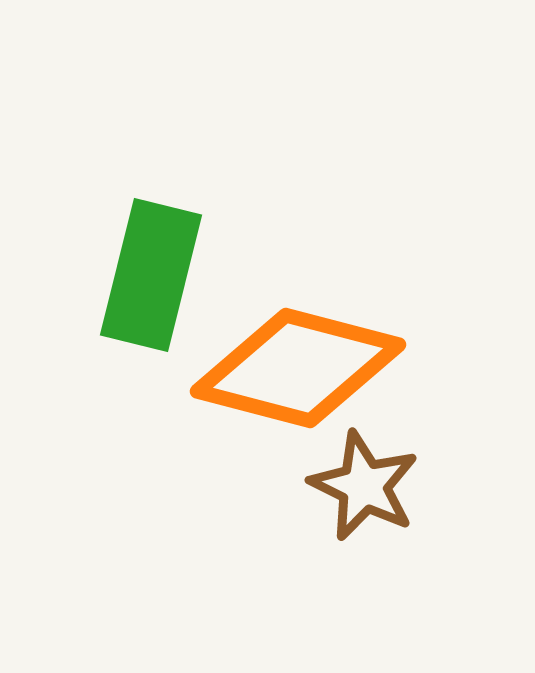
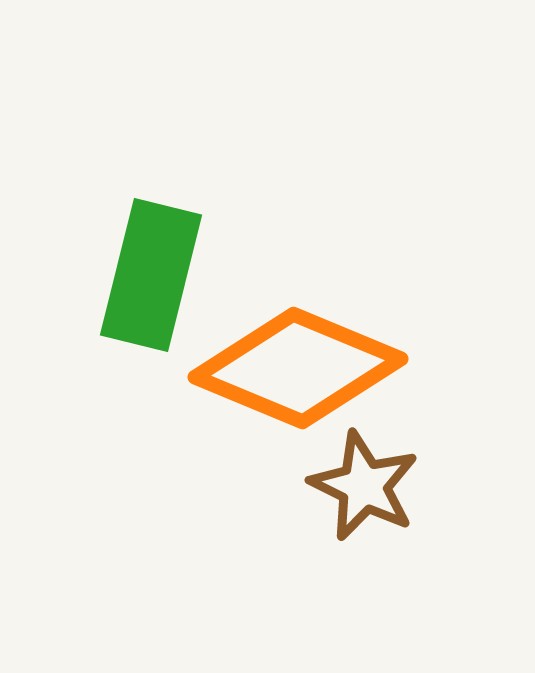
orange diamond: rotated 8 degrees clockwise
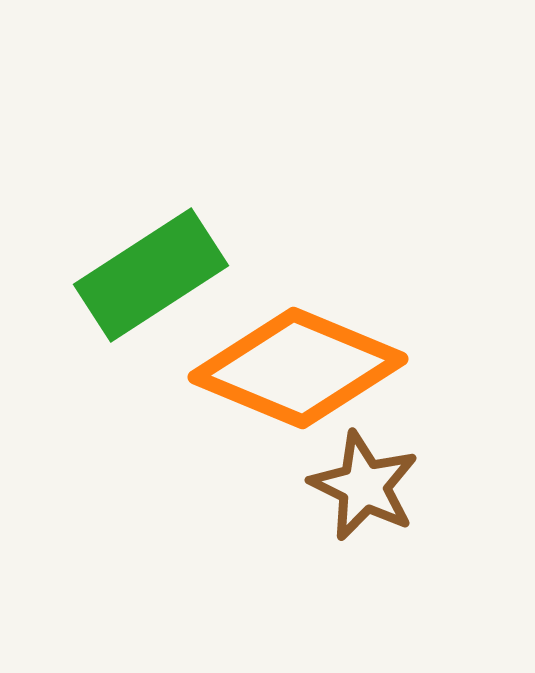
green rectangle: rotated 43 degrees clockwise
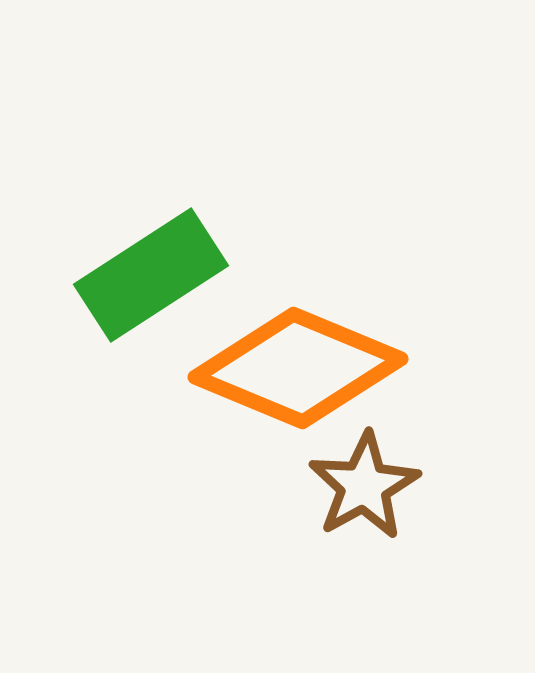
brown star: rotated 17 degrees clockwise
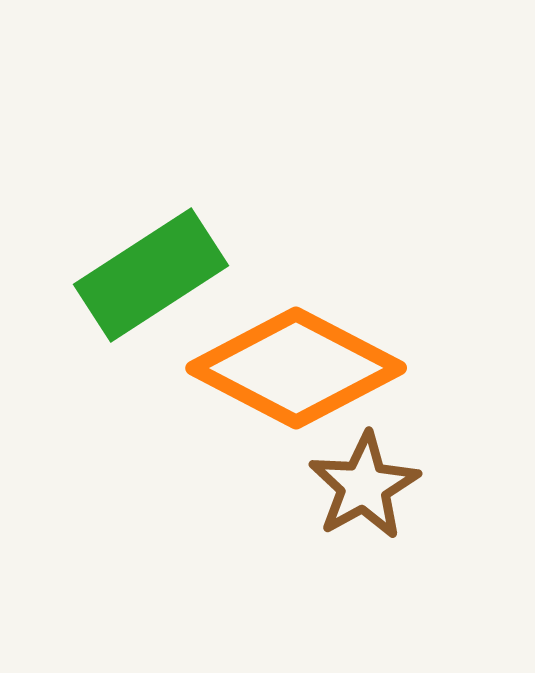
orange diamond: moved 2 px left; rotated 5 degrees clockwise
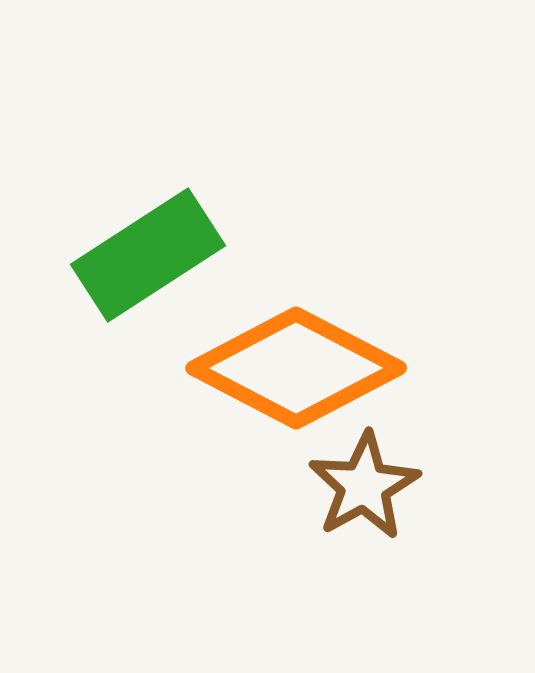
green rectangle: moved 3 px left, 20 px up
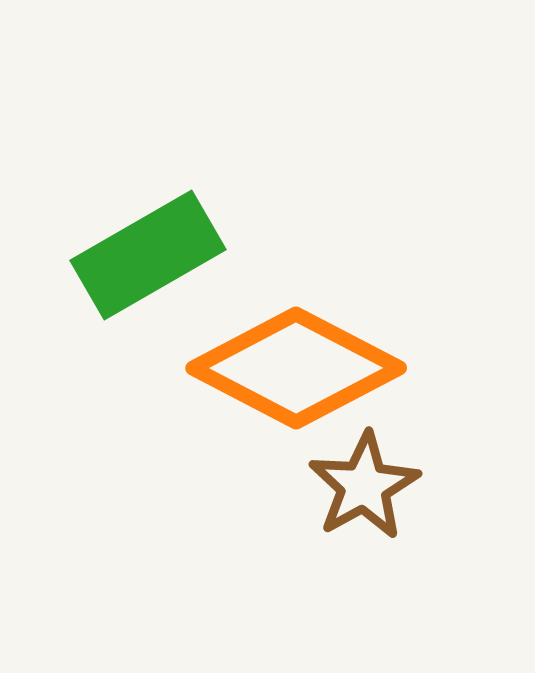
green rectangle: rotated 3 degrees clockwise
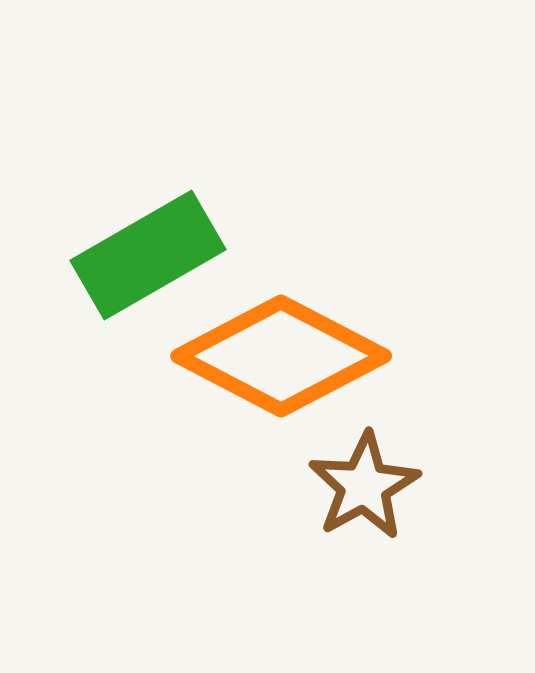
orange diamond: moved 15 px left, 12 px up
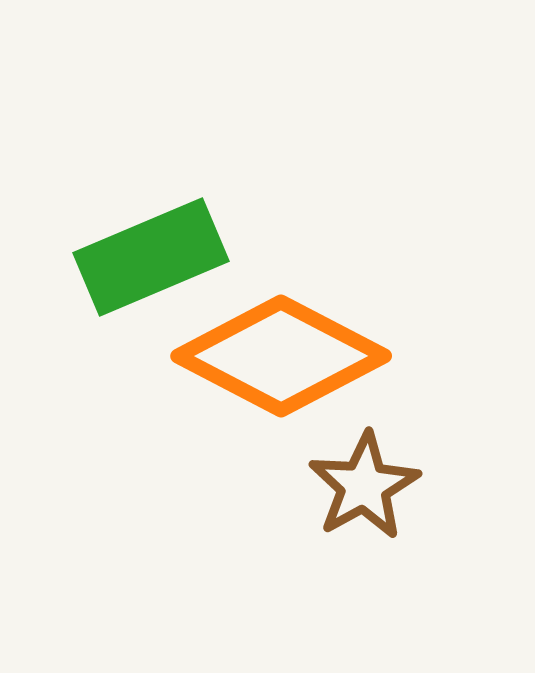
green rectangle: moved 3 px right, 2 px down; rotated 7 degrees clockwise
